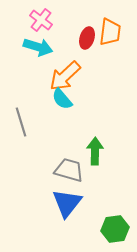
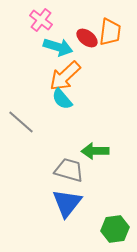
red ellipse: rotated 70 degrees counterclockwise
cyan arrow: moved 20 px right
gray line: rotated 32 degrees counterclockwise
green arrow: rotated 92 degrees counterclockwise
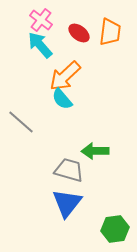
red ellipse: moved 8 px left, 5 px up
cyan arrow: moved 18 px left, 2 px up; rotated 148 degrees counterclockwise
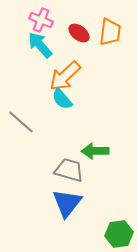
pink cross: rotated 15 degrees counterclockwise
green hexagon: moved 4 px right, 5 px down
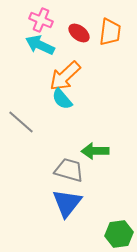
cyan arrow: rotated 24 degrees counterclockwise
